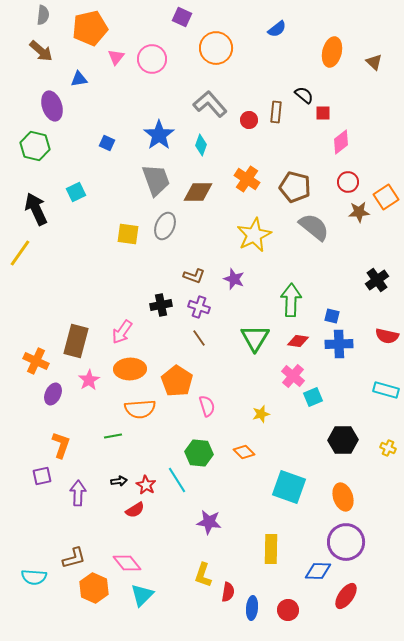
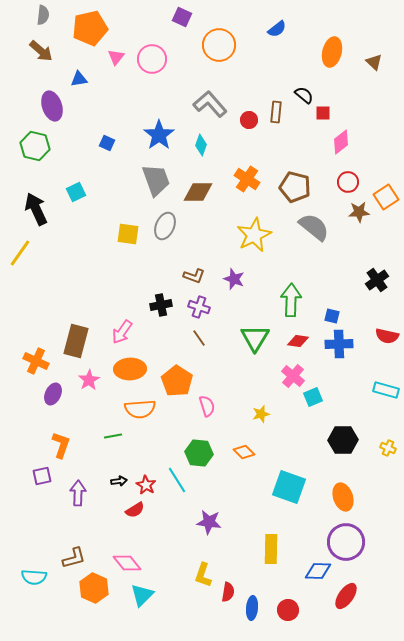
orange circle at (216, 48): moved 3 px right, 3 px up
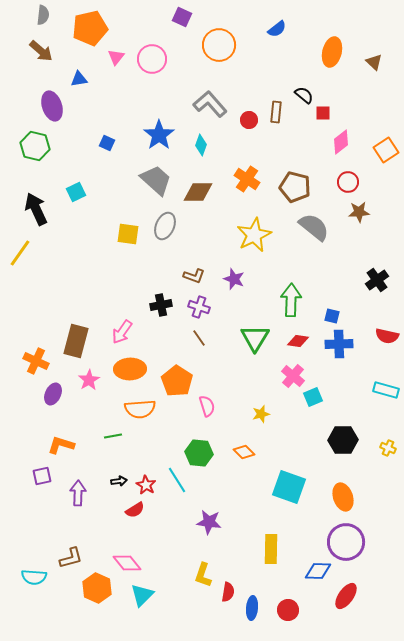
gray trapezoid at (156, 180): rotated 28 degrees counterclockwise
orange square at (386, 197): moved 47 px up
orange L-shape at (61, 445): rotated 92 degrees counterclockwise
brown L-shape at (74, 558): moved 3 px left
orange hexagon at (94, 588): moved 3 px right
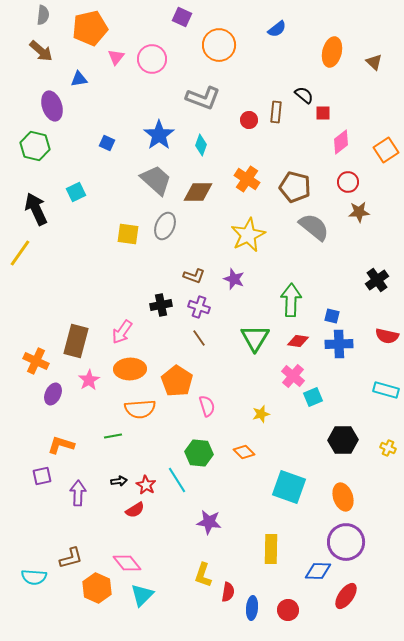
gray L-shape at (210, 104): moved 7 px left, 6 px up; rotated 152 degrees clockwise
yellow star at (254, 235): moved 6 px left
